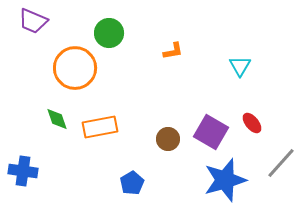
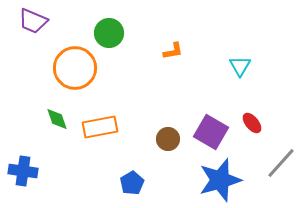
blue star: moved 5 px left
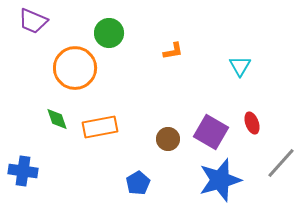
red ellipse: rotated 20 degrees clockwise
blue pentagon: moved 6 px right
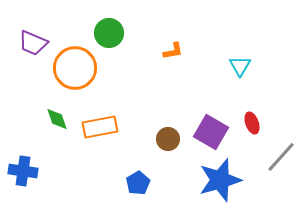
purple trapezoid: moved 22 px down
gray line: moved 6 px up
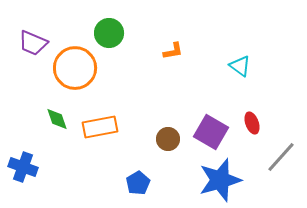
cyan triangle: rotated 25 degrees counterclockwise
blue cross: moved 4 px up; rotated 12 degrees clockwise
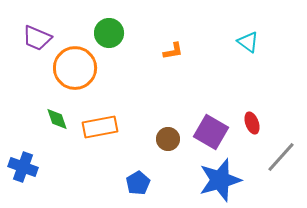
purple trapezoid: moved 4 px right, 5 px up
cyan triangle: moved 8 px right, 24 px up
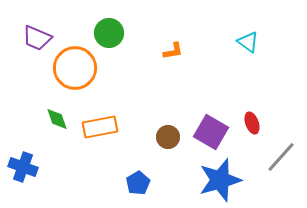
brown circle: moved 2 px up
